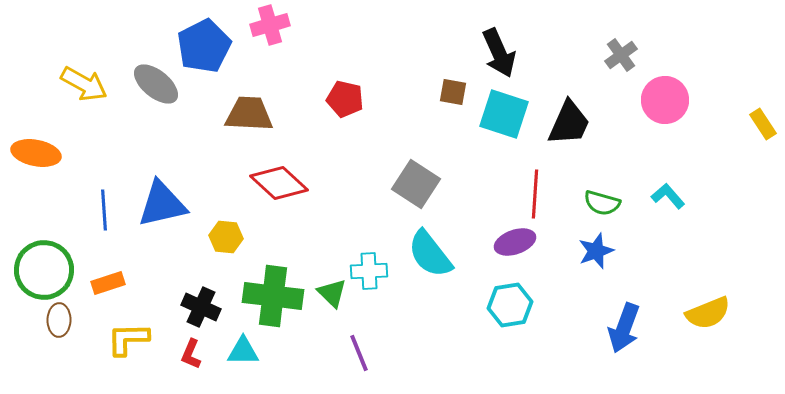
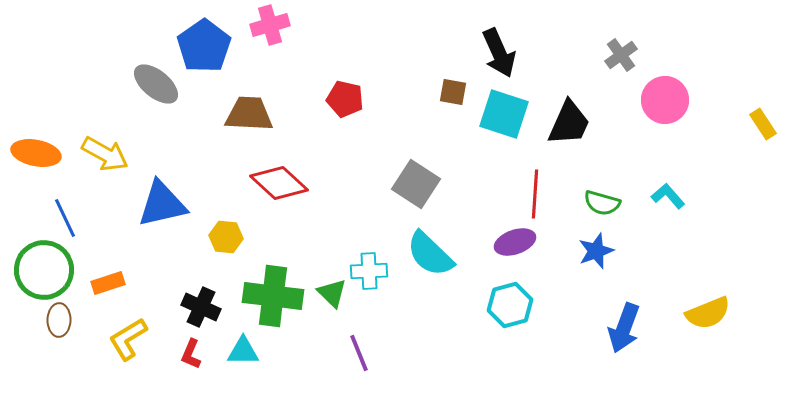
blue pentagon: rotated 8 degrees counterclockwise
yellow arrow: moved 21 px right, 70 px down
blue line: moved 39 px left, 8 px down; rotated 21 degrees counterclockwise
cyan semicircle: rotated 8 degrees counterclockwise
cyan hexagon: rotated 6 degrees counterclockwise
yellow L-shape: rotated 30 degrees counterclockwise
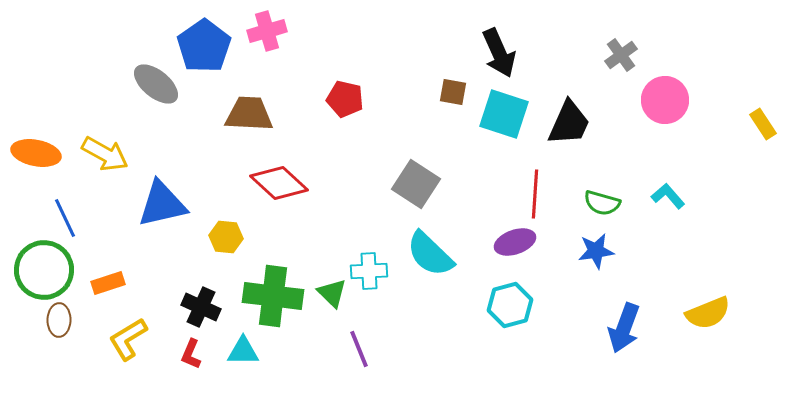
pink cross: moved 3 px left, 6 px down
blue star: rotated 12 degrees clockwise
purple line: moved 4 px up
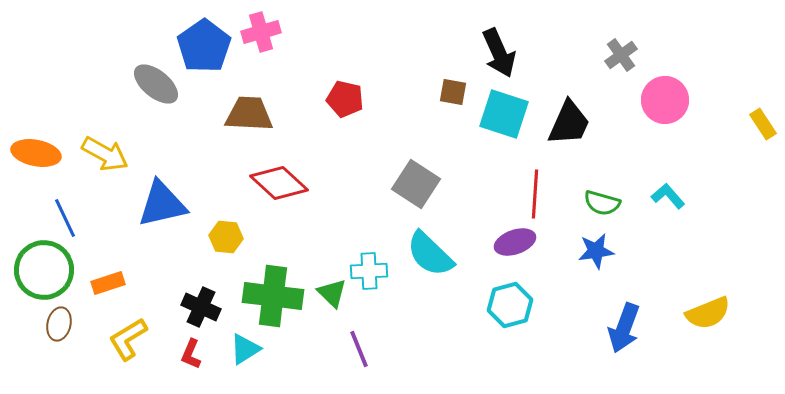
pink cross: moved 6 px left, 1 px down
brown ellipse: moved 4 px down; rotated 12 degrees clockwise
cyan triangle: moved 2 px right, 2 px up; rotated 32 degrees counterclockwise
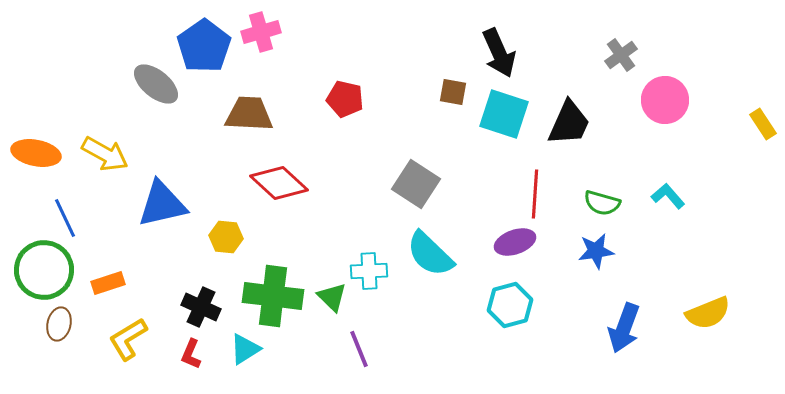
green triangle: moved 4 px down
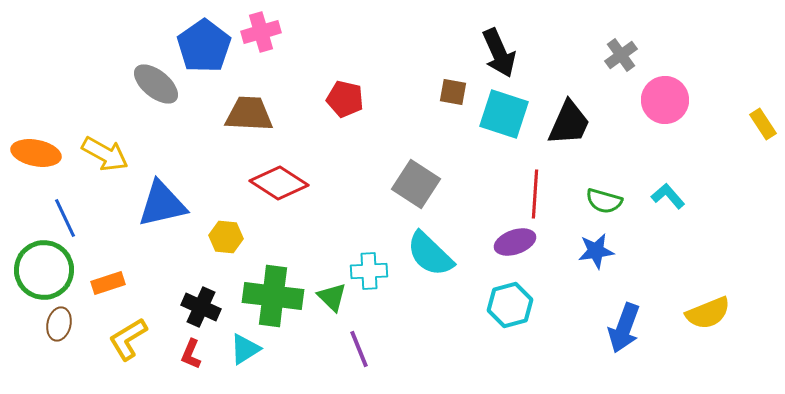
red diamond: rotated 10 degrees counterclockwise
green semicircle: moved 2 px right, 2 px up
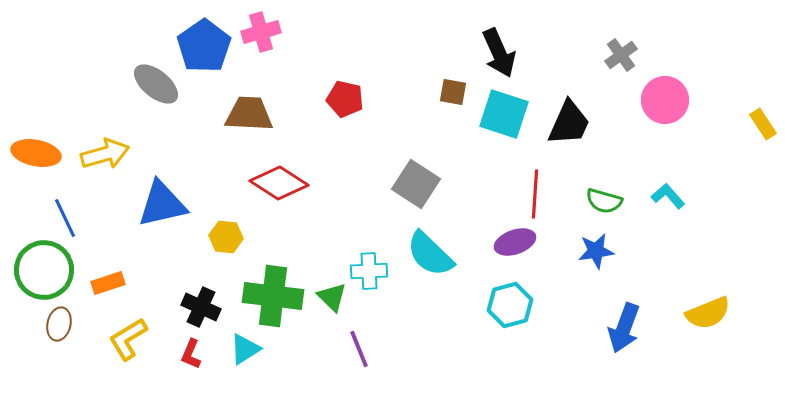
yellow arrow: rotated 45 degrees counterclockwise
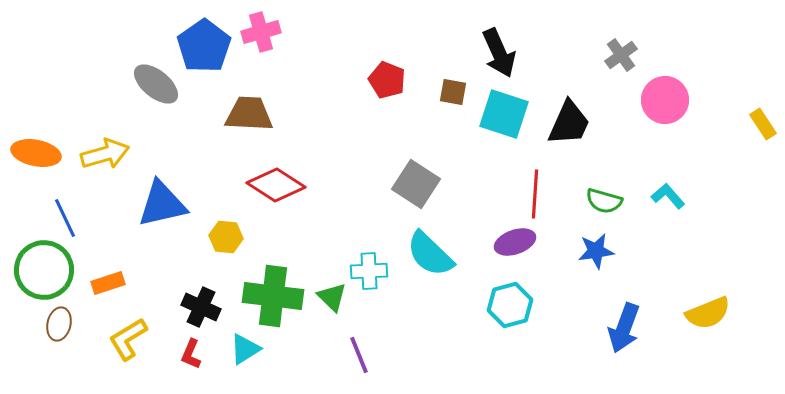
red pentagon: moved 42 px right, 19 px up; rotated 9 degrees clockwise
red diamond: moved 3 px left, 2 px down
purple line: moved 6 px down
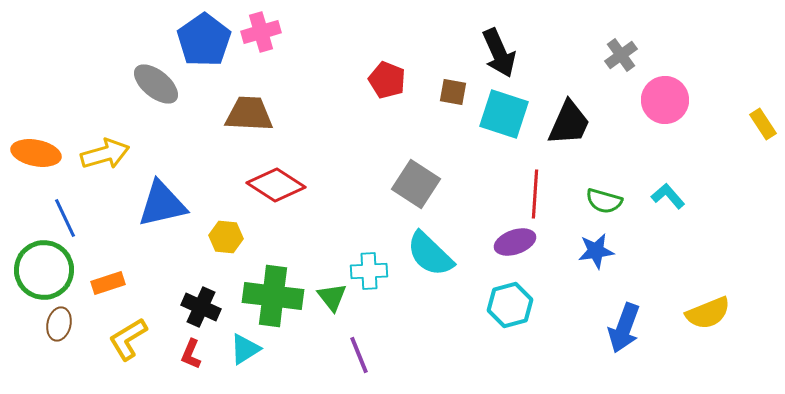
blue pentagon: moved 6 px up
green triangle: rotated 8 degrees clockwise
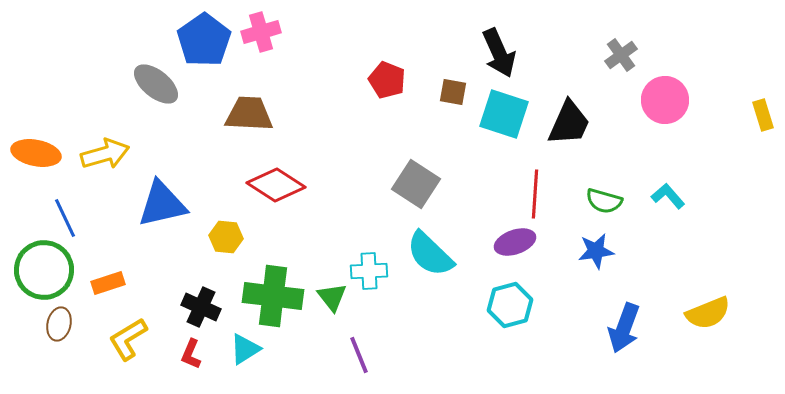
yellow rectangle: moved 9 px up; rotated 16 degrees clockwise
